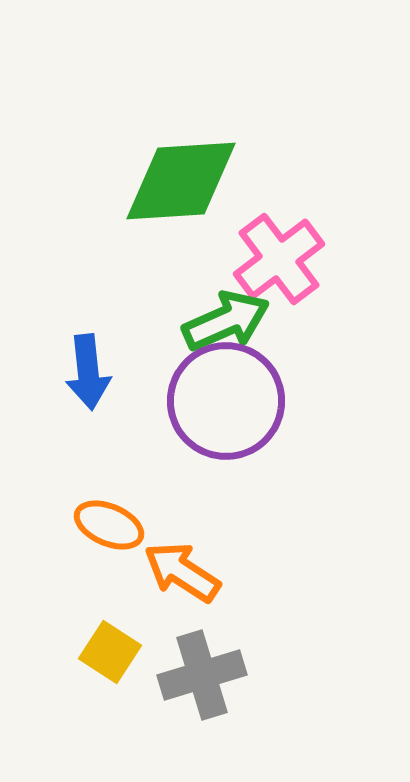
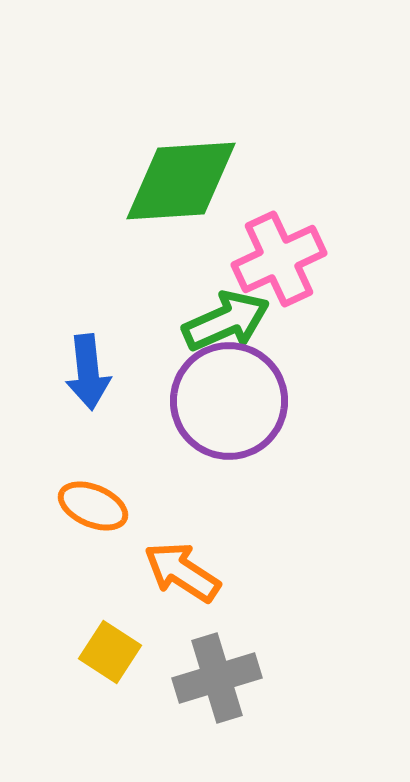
pink cross: rotated 12 degrees clockwise
purple circle: moved 3 px right
orange ellipse: moved 16 px left, 19 px up
gray cross: moved 15 px right, 3 px down
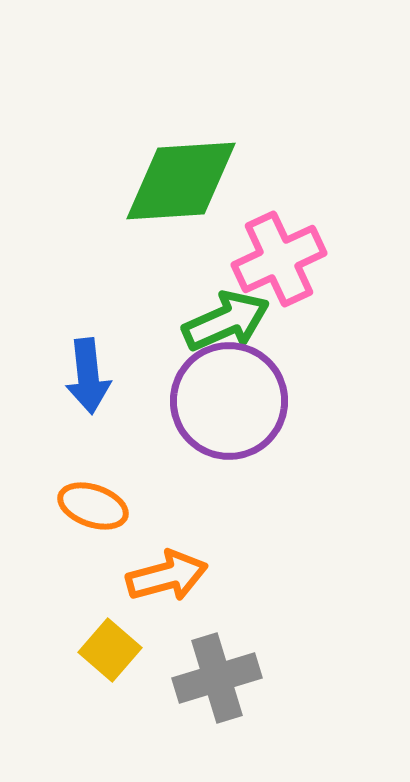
blue arrow: moved 4 px down
orange ellipse: rotated 4 degrees counterclockwise
orange arrow: moved 15 px left, 4 px down; rotated 132 degrees clockwise
yellow square: moved 2 px up; rotated 8 degrees clockwise
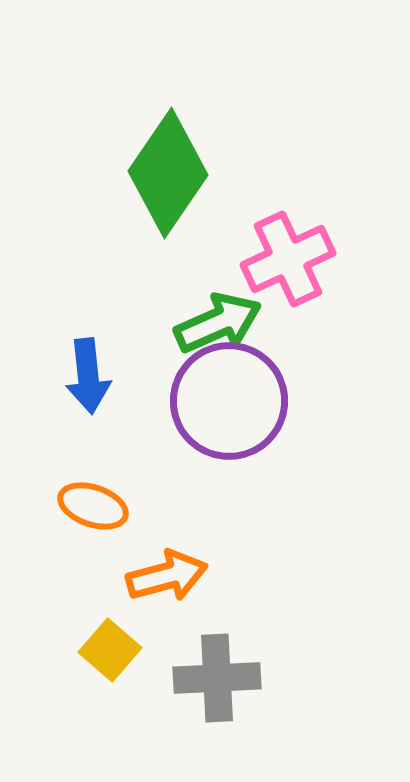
green diamond: moved 13 px left, 8 px up; rotated 52 degrees counterclockwise
pink cross: moved 9 px right
green arrow: moved 8 px left, 2 px down
gray cross: rotated 14 degrees clockwise
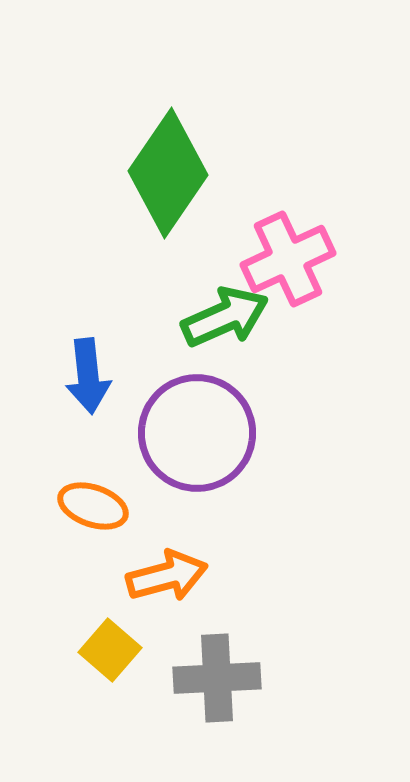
green arrow: moved 7 px right, 6 px up
purple circle: moved 32 px left, 32 px down
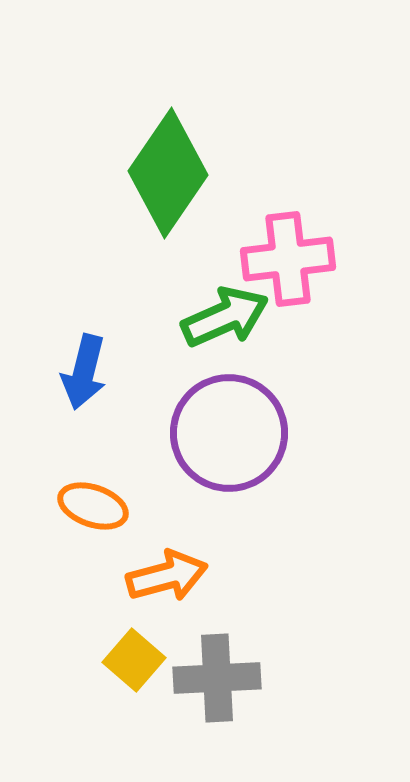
pink cross: rotated 18 degrees clockwise
blue arrow: moved 4 px left, 4 px up; rotated 20 degrees clockwise
purple circle: moved 32 px right
yellow square: moved 24 px right, 10 px down
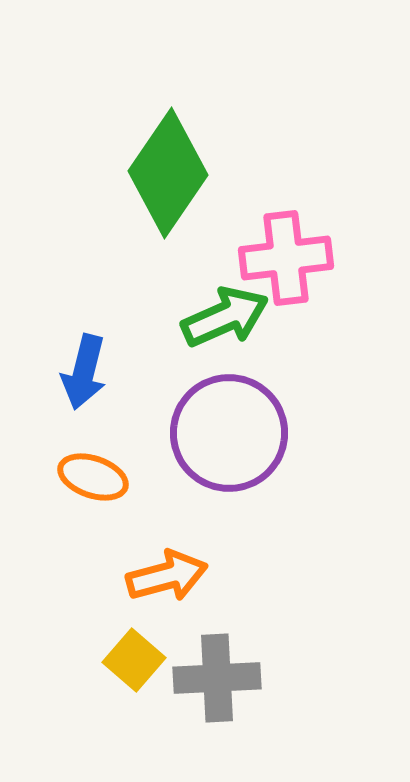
pink cross: moved 2 px left, 1 px up
orange ellipse: moved 29 px up
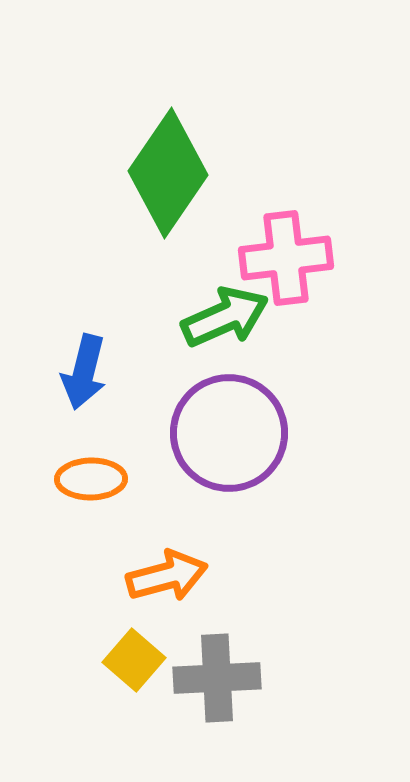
orange ellipse: moved 2 px left, 2 px down; rotated 20 degrees counterclockwise
